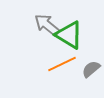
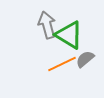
gray arrow: rotated 36 degrees clockwise
gray semicircle: moved 6 px left, 10 px up
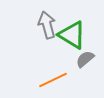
green triangle: moved 3 px right
orange line: moved 9 px left, 16 px down
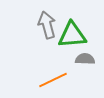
green triangle: rotated 36 degrees counterclockwise
gray semicircle: rotated 42 degrees clockwise
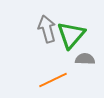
gray arrow: moved 4 px down
green triangle: moved 1 px left; rotated 44 degrees counterclockwise
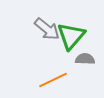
gray arrow: rotated 144 degrees clockwise
green triangle: moved 1 px down
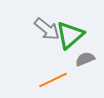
green triangle: moved 1 px left, 1 px up; rotated 8 degrees clockwise
gray semicircle: rotated 24 degrees counterclockwise
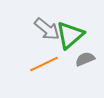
orange line: moved 9 px left, 16 px up
